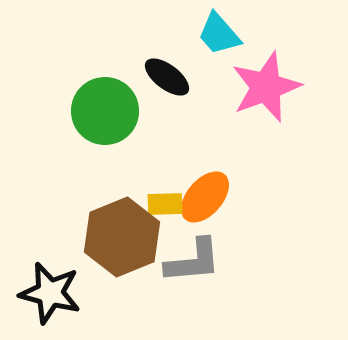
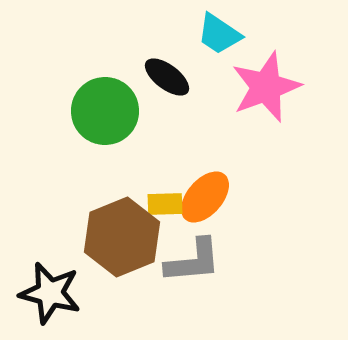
cyan trapezoid: rotated 15 degrees counterclockwise
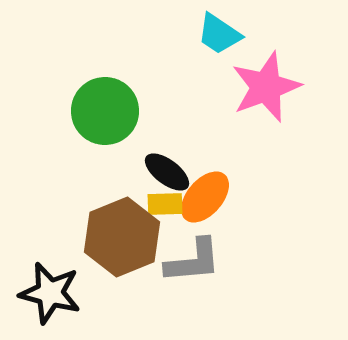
black ellipse: moved 95 px down
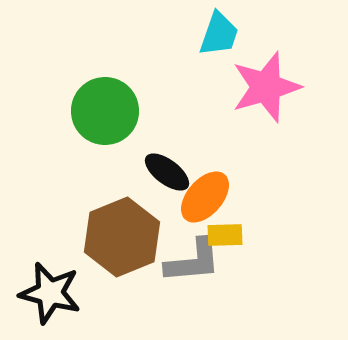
cyan trapezoid: rotated 105 degrees counterclockwise
pink star: rotated 4 degrees clockwise
yellow rectangle: moved 60 px right, 31 px down
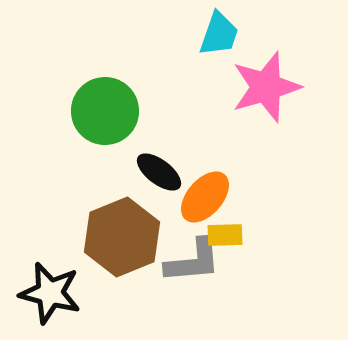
black ellipse: moved 8 px left
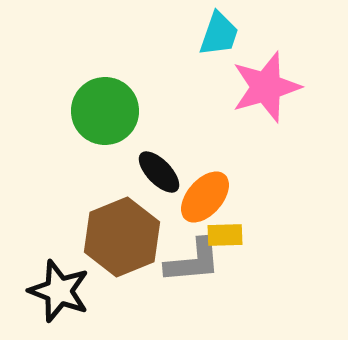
black ellipse: rotated 9 degrees clockwise
black star: moved 9 px right, 2 px up; rotated 6 degrees clockwise
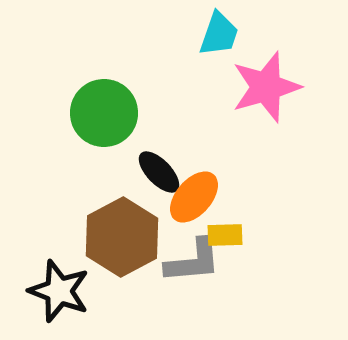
green circle: moved 1 px left, 2 px down
orange ellipse: moved 11 px left
brown hexagon: rotated 6 degrees counterclockwise
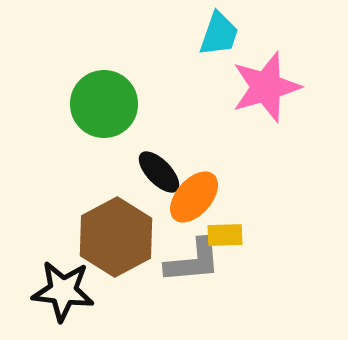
green circle: moved 9 px up
brown hexagon: moved 6 px left
black star: moved 4 px right; rotated 14 degrees counterclockwise
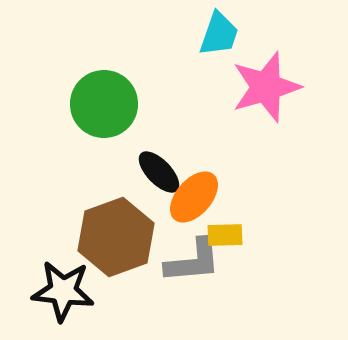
brown hexagon: rotated 8 degrees clockwise
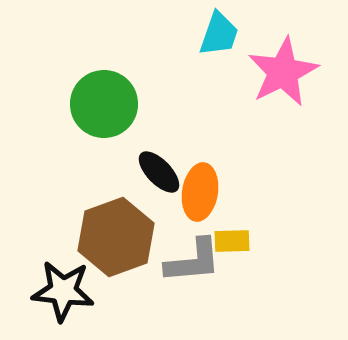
pink star: moved 17 px right, 15 px up; rotated 10 degrees counterclockwise
orange ellipse: moved 6 px right, 5 px up; rotated 32 degrees counterclockwise
yellow rectangle: moved 7 px right, 6 px down
